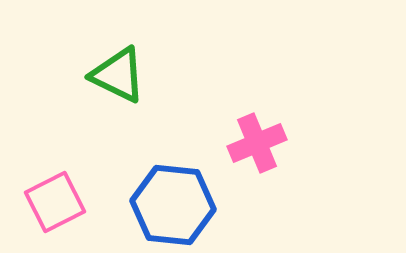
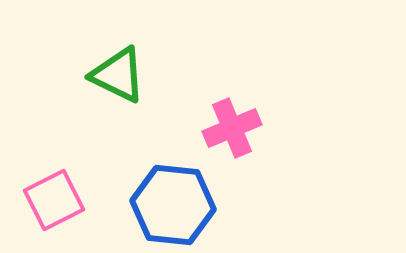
pink cross: moved 25 px left, 15 px up
pink square: moved 1 px left, 2 px up
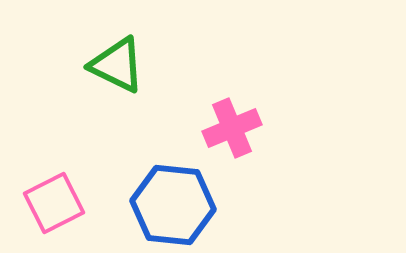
green triangle: moved 1 px left, 10 px up
pink square: moved 3 px down
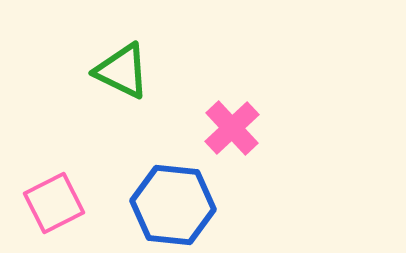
green triangle: moved 5 px right, 6 px down
pink cross: rotated 20 degrees counterclockwise
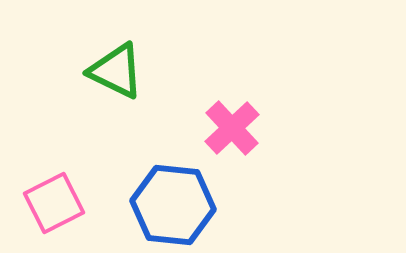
green triangle: moved 6 px left
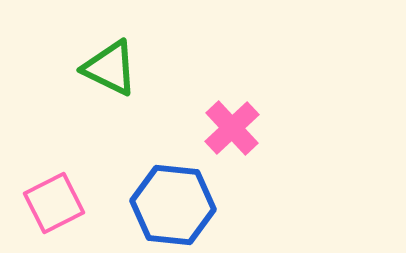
green triangle: moved 6 px left, 3 px up
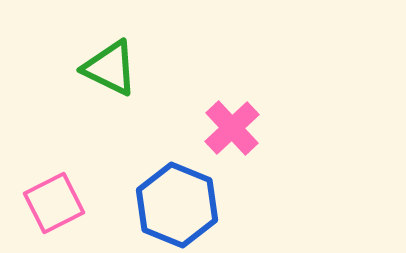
blue hexagon: moved 4 px right; rotated 16 degrees clockwise
